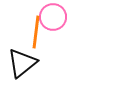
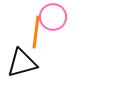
black triangle: rotated 24 degrees clockwise
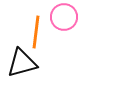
pink circle: moved 11 px right
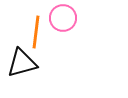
pink circle: moved 1 px left, 1 px down
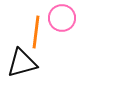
pink circle: moved 1 px left
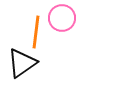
black triangle: rotated 20 degrees counterclockwise
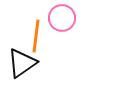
orange line: moved 4 px down
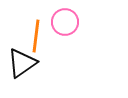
pink circle: moved 3 px right, 4 px down
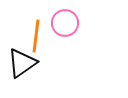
pink circle: moved 1 px down
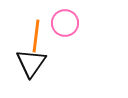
black triangle: moved 9 px right; rotated 20 degrees counterclockwise
